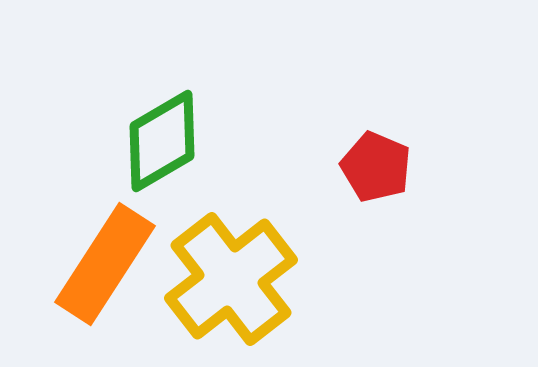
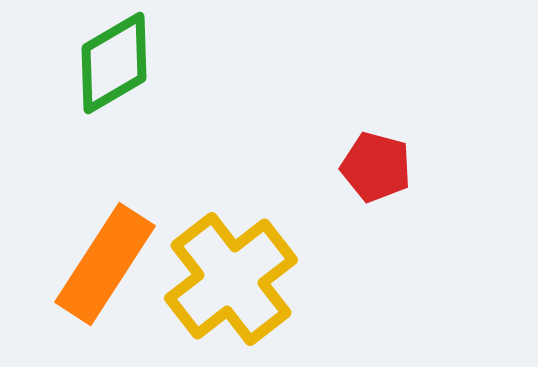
green diamond: moved 48 px left, 78 px up
red pentagon: rotated 8 degrees counterclockwise
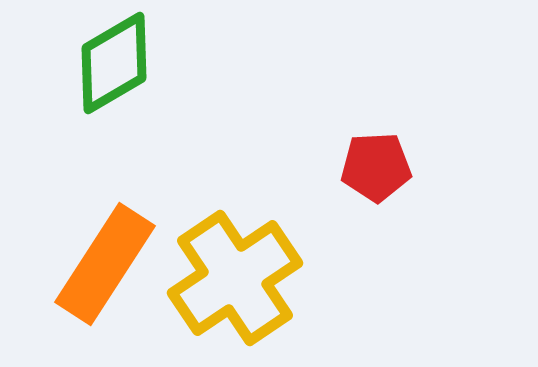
red pentagon: rotated 18 degrees counterclockwise
yellow cross: moved 4 px right, 1 px up; rotated 4 degrees clockwise
